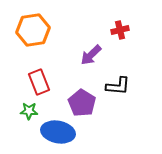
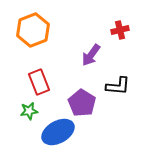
orange hexagon: rotated 12 degrees counterclockwise
purple arrow: rotated 10 degrees counterclockwise
green star: rotated 12 degrees counterclockwise
blue ellipse: rotated 40 degrees counterclockwise
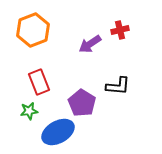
purple arrow: moved 1 px left, 11 px up; rotated 20 degrees clockwise
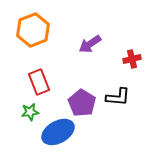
red cross: moved 12 px right, 29 px down
black L-shape: moved 11 px down
green star: moved 1 px right, 1 px down
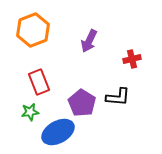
purple arrow: moved 1 px left, 3 px up; rotated 30 degrees counterclockwise
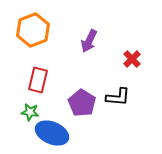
red cross: rotated 30 degrees counterclockwise
red rectangle: moved 1 px left, 2 px up; rotated 35 degrees clockwise
green star: rotated 18 degrees clockwise
blue ellipse: moved 6 px left, 1 px down; rotated 52 degrees clockwise
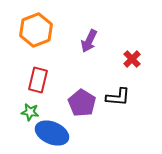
orange hexagon: moved 3 px right
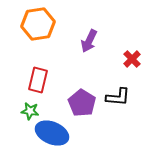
orange hexagon: moved 2 px right, 6 px up; rotated 12 degrees clockwise
green star: moved 1 px up
